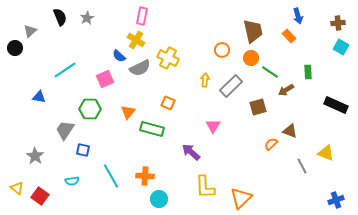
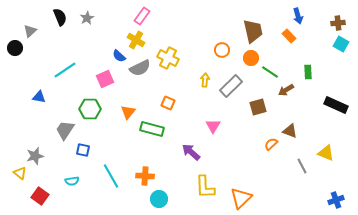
pink rectangle at (142, 16): rotated 24 degrees clockwise
cyan square at (341, 47): moved 3 px up
gray star at (35, 156): rotated 24 degrees clockwise
yellow triangle at (17, 188): moved 3 px right, 15 px up
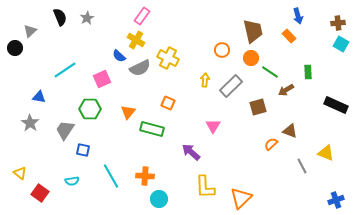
pink square at (105, 79): moved 3 px left
gray star at (35, 156): moved 5 px left, 33 px up; rotated 24 degrees counterclockwise
red square at (40, 196): moved 3 px up
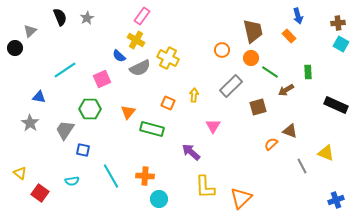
yellow arrow at (205, 80): moved 11 px left, 15 px down
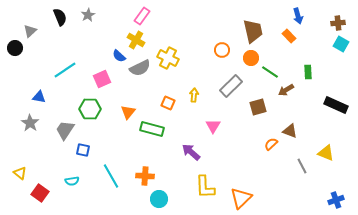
gray star at (87, 18): moved 1 px right, 3 px up
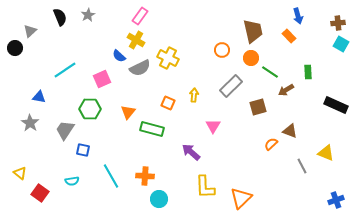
pink rectangle at (142, 16): moved 2 px left
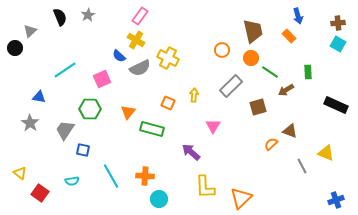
cyan square at (341, 44): moved 3 px left
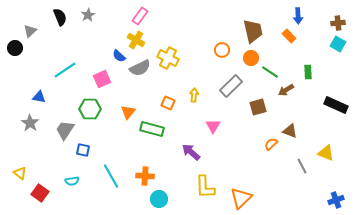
blue arrow at (298, 16): rotated 14 degrees clockwise
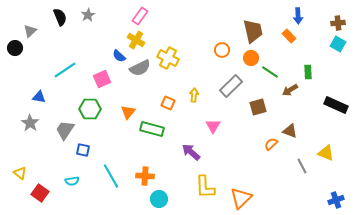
brown arrow at (286, 90): moved 4 px right
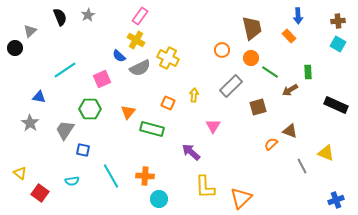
brown cross at (338, 23): moved 2 px up
brown trapezoid at (253, 31): moved 1 px left, 3 px up
